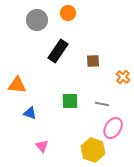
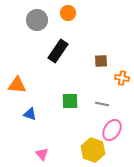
brown square: moved 8 px right
orange cross: moved 1 px left, 1 px down; rotated 32 degrees counterclockwise
blue triangle: moved 1 px down
pink ellipse: moved 1 px left, 2 px down
pink triangle: moved 8 px down
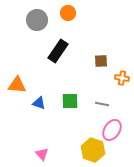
blue triangle: moved 9 px right, 11 px up
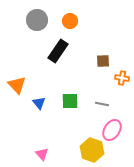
orange circle: moved 2 px right, 8 px down
brown square: moved 2 px right
orange triangle: rotated 42 degrees clockwise
blue triangle: rotated 32 degrees clockwise
yellow hexagon: moved 1 px left
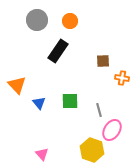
gray line: moved 3 px left, 6 px down; rotated 64 degrees clockwise
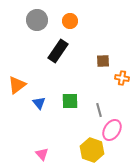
orange triangle: rotated 36 degrees clockwise
